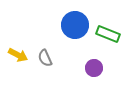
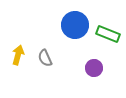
yellow arrow: rotated 102 degrees counterclockwise
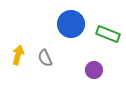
blue circle: moved 4 px left, 1 px up
purple circle: moved 2 px down
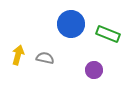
gray semicircle: rotated 126 degrees clockwise
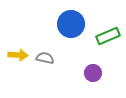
green rectangle: moved 2 px down; rotated 45 degrees counterclockwise
yellow arrow: rotated 78 degrees clockwise
purple circle: moved 1 px left, 3 px down
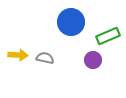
blue circle: moved 2 px up
purple circle: moved 13 px up
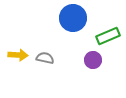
blue circle: moved 2 px right, 4 px up
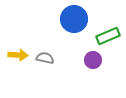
blue circle: moved 1 px right, 1 px down
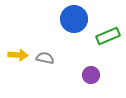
purple circle: moved 2 px left, 15 px down
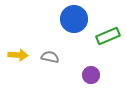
gray semicircle: moved 5 px right, 1 px up
